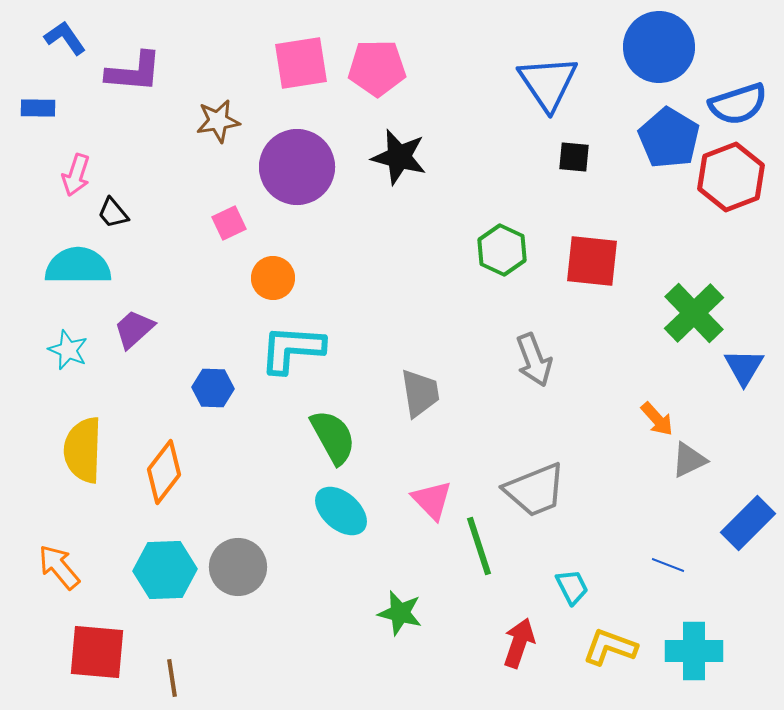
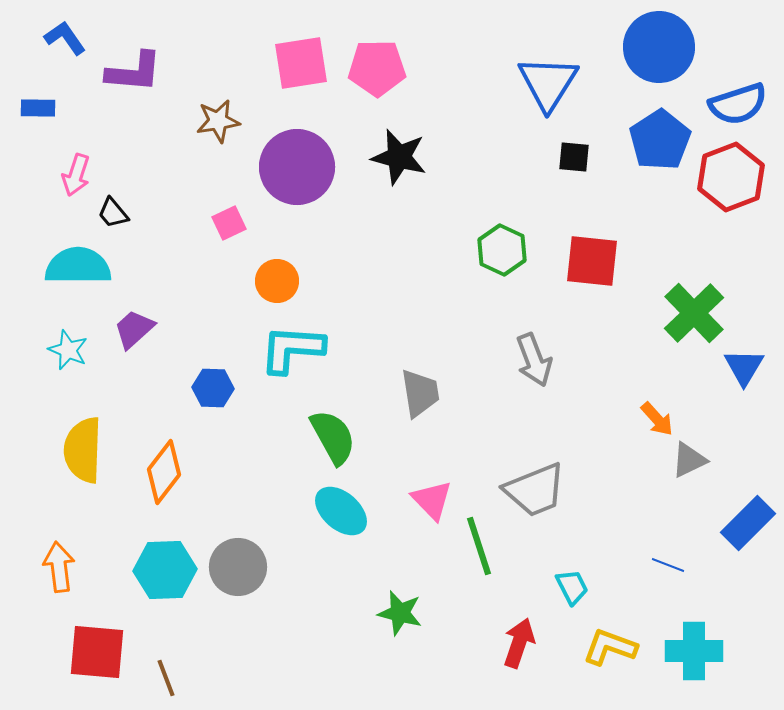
blue triangle at (548, 83): rotated 6 degrees clockwise
blue pentagon at (669, 138): moved 9 px left, 2 px down; rotated 8 degrees clockwise
orange circle at (273, 278): moved 4 px right, 3 px down
orange arrow at (59, 567): rotated 33 degrees clockwise
brown line at (172, 678): moved 6 px left; rotated 12 degrees counterclockwise
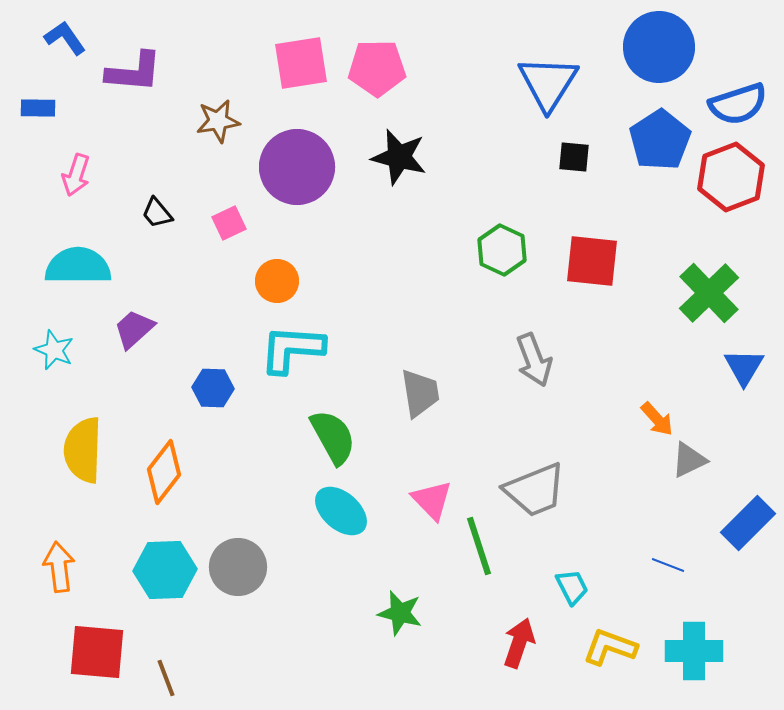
black trapezoid at (113, 213): moved 44 px right
green cross at (694, 313): moved 15 px right, 20 px up
cyan star at (68, 350): moved 14 px left
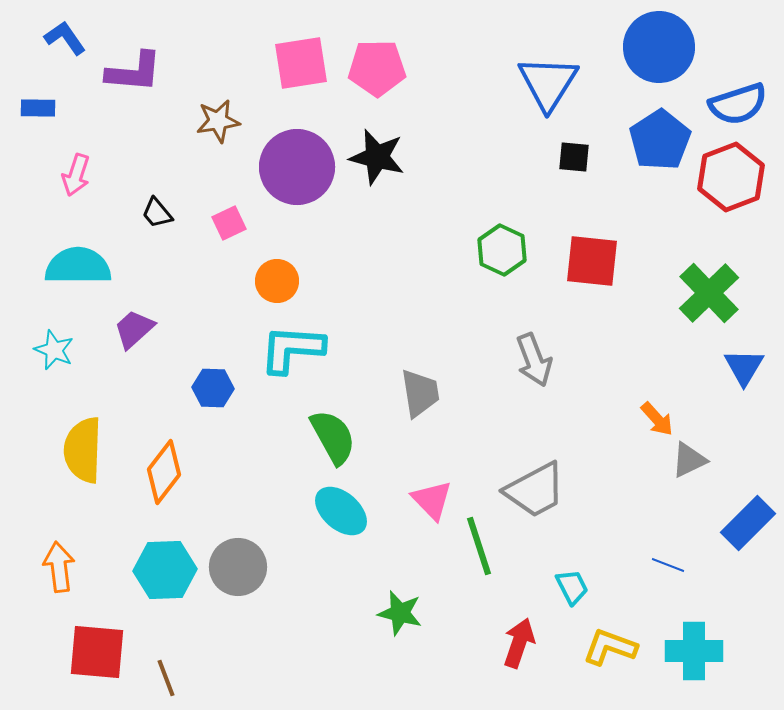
black star at (399, 157): moved 22 px left
gray trapezoid at (535, 490): rotated 6 degrees counterclockwise
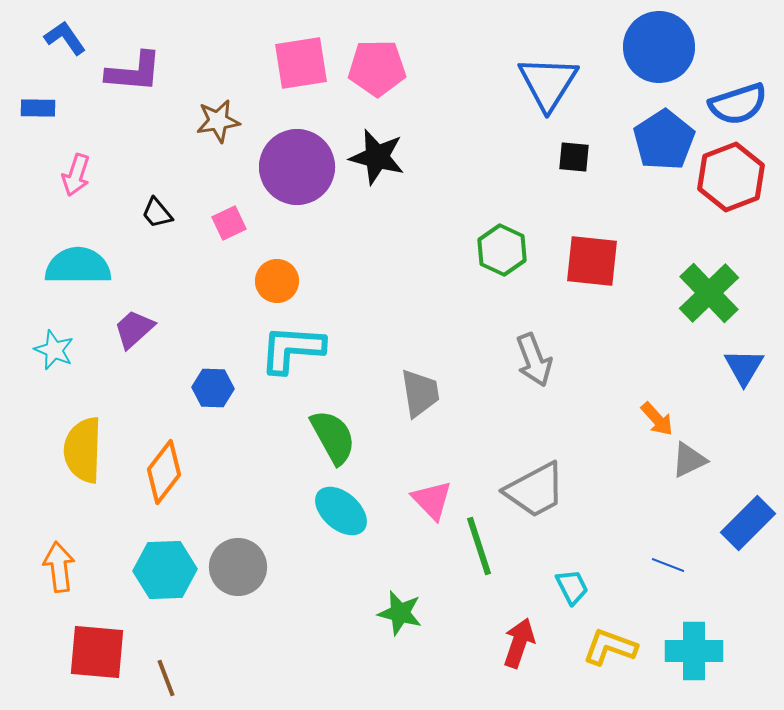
blue pentagon at (660, 140): moved 4 px right
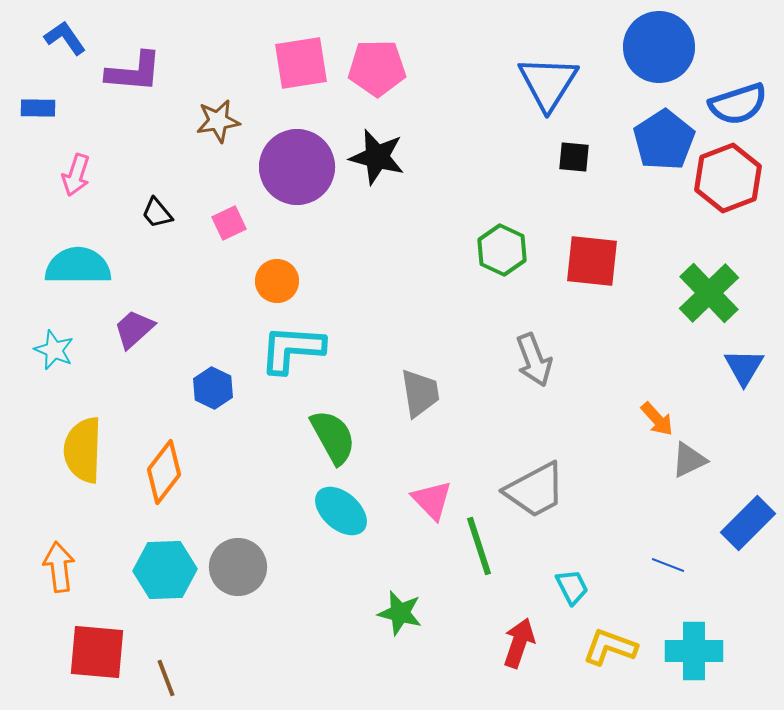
red hexagon at (731, 177): moved 3 px left, 1 px down
blue hexagon at (213, 388): rotated 24 degrees clockwise
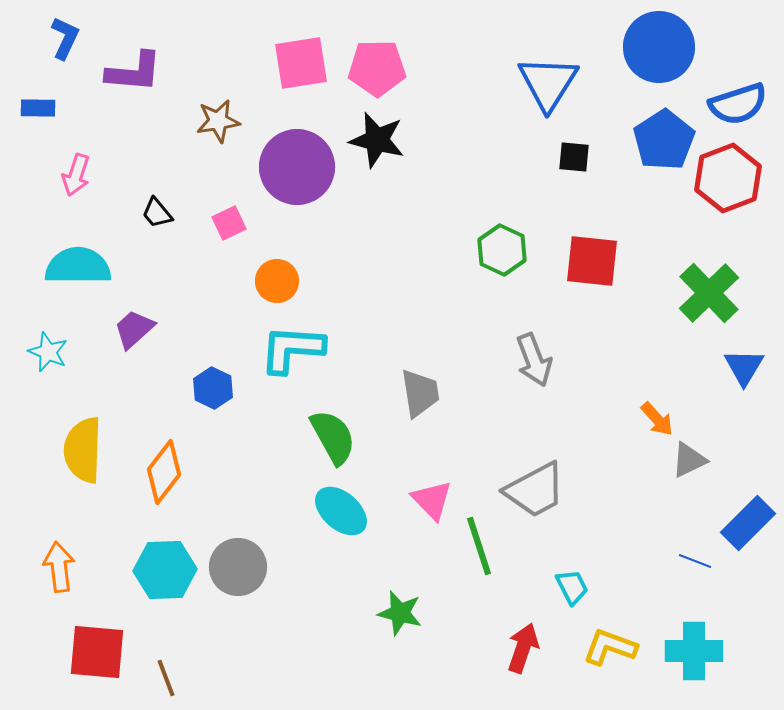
blue L-shape at (65, 38): rotated 60 degrees clockwise
black star at (377, 157): moved 17 px up
cyan star at (54, 350): moved 6 px left, 2 px down
blue line at (668, 565): moved 27 px right, 4 px up
red arrow at (519, 643): moved 4 px right, 5 px down
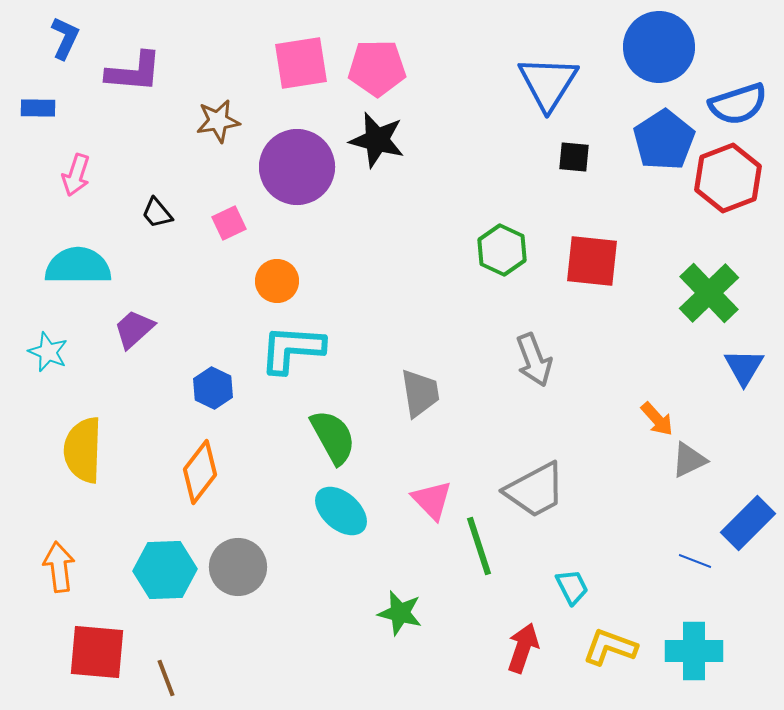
orange diamond at (164, 472): moved 36 px right
